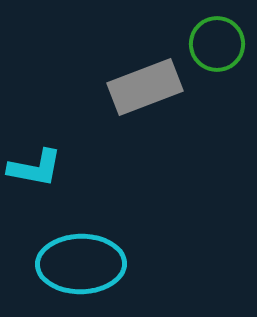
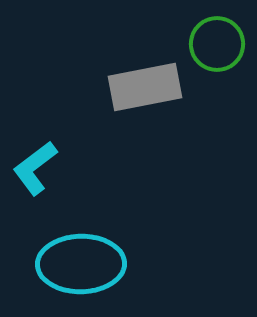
gray rectangle: rotated 10 degrees clockwise
cyan L-shape: rotated 132 degrees clockwise
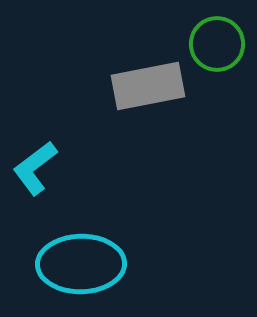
gray rectangle: moved 3 px right, 1 px up
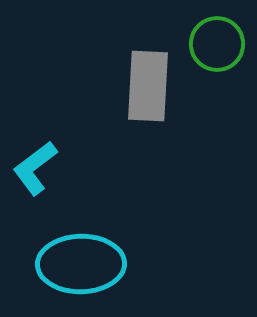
gray rectangle: rotated 76 degrees counterclockwise
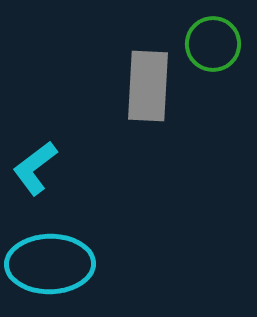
green circle: moved 4 px left
cyan ellipse: moved 31 px left
